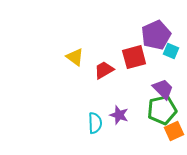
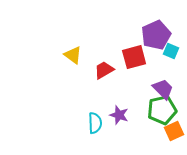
yellow triangle: moved 2 px left, 2 px up
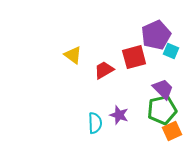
orange square: moved 2 px left
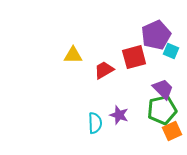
yellow triangle: rotated 36 degrees counterclockwise
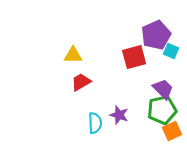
red trapezoid: moved 23 px left, 12 px down
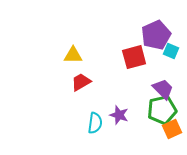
cyan semicircle: rotated 10 degrees clockwise
orange square: moved 2 px up
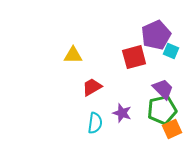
red trapezoid: moved 11 px right, 5 px down
purple star: moved 3 px right, 2 px up
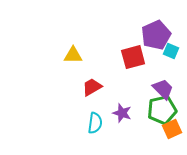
red square: moved 1 px left
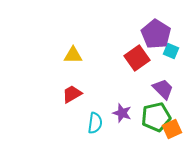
purple pentagon: moved 1 px up; rotated 16 degrees counterclockwise
red square: moved 4 px right, 1 px down; rotated 20 degrees counterclockwise
red trapezoid: moved 20 px left, 7 px down
green pentagon: moved 6 px left, 7 px down
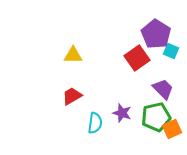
red trapezoid: moved 2 px down
